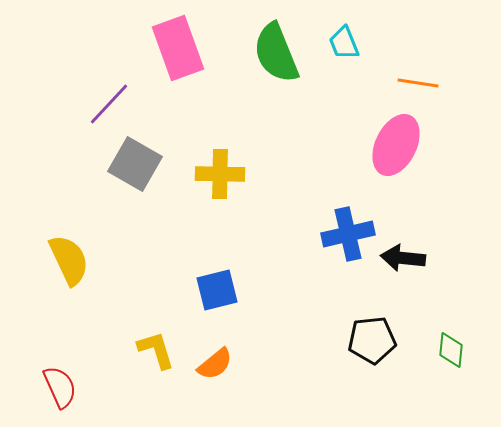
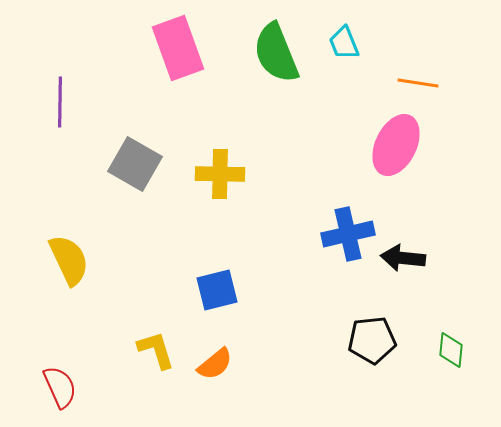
purple line: moved 49 px left, 2 px up; rotated 42 degrees counterclockwise
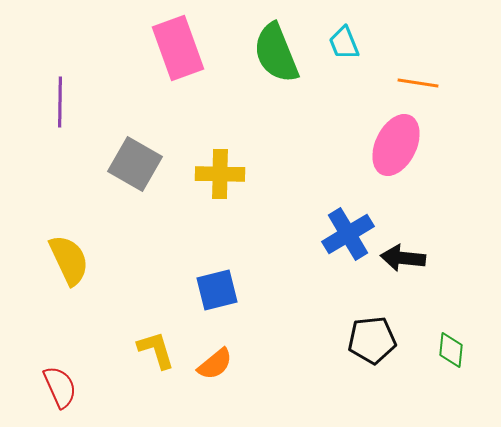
blue cross: rotated 18 degrees counterclockwise
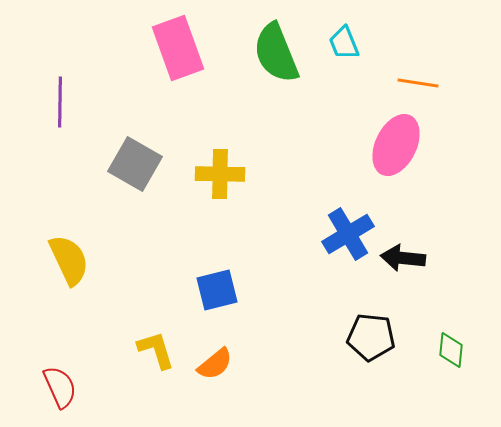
black pentagon: moved 1 px left, 3 px up; rotated 12 degrees clockwise
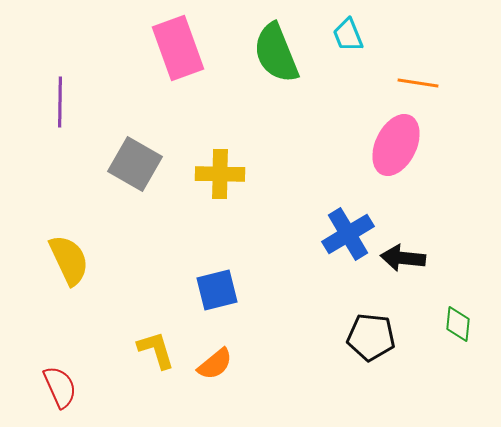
cyan trapezoid: moved 4 px right, 8 px up
green diamond: moved 7 px right, 26 px up
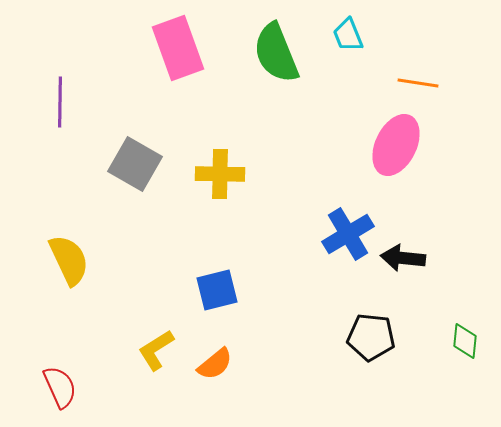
green diamond: moved 7 px right, 17 px down
yellow L-shape: rotated 105 degrees counterclockwise
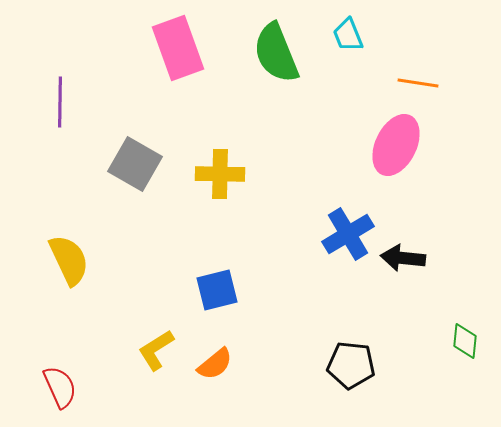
black pentagon: moved 20 px left, 28 px down
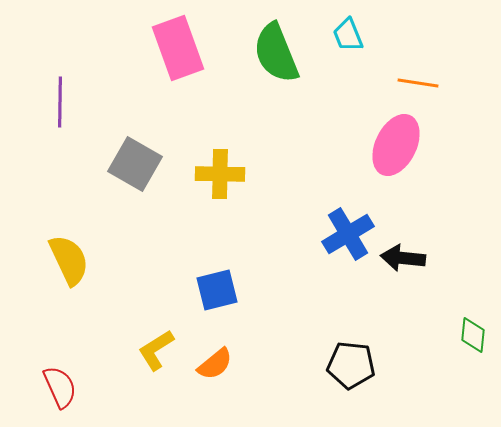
green diamond: moved 8 px right, 6 px up
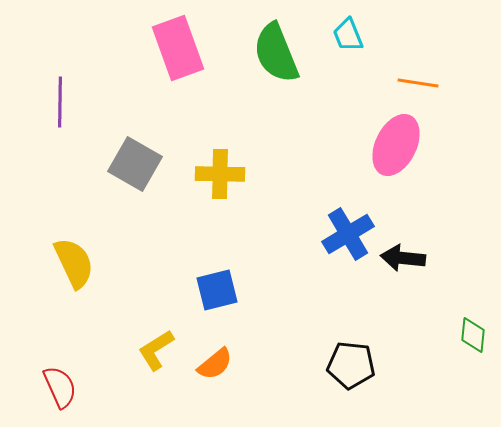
yellow semicircle: moved 5 px right, 3 px down
